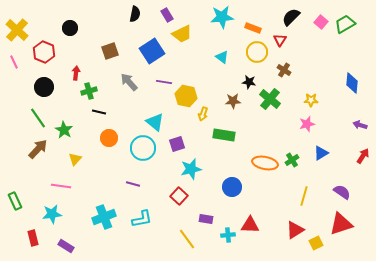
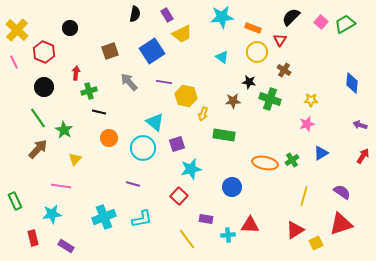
green cross at (270, 99): rotated 20 degrees counterclockwise
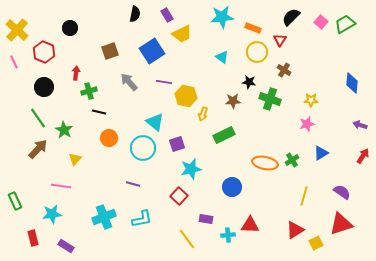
green rectangle at (224, 135): rotated 35 degrees counterclockwise
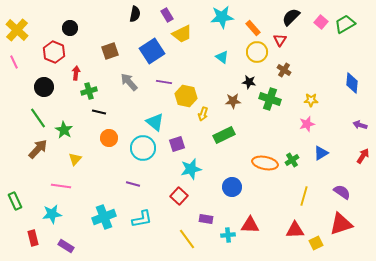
orange rectangle at (253, 28): rotated 28 degrees clockwise
red hexagon at (44, 52): moved 10 px right
red triangle at (295, 230): rotated 30 degrees clockwise
